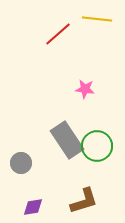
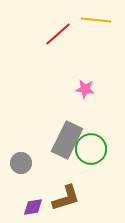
yellow line: moved 1 px left, 1 px down
gray rectangle: rotated 60 degrees clockwise
green circle: moved 6 px left, 3 px down
brown L-shape: moved 18 px left, 3 px up
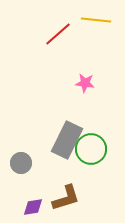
pink star: moved 6 px up
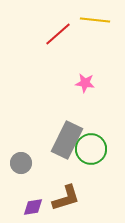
yellow line: moved 1 px left
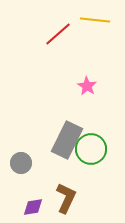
pink star: moved 2 px right, 3 px down; rotated 24 degrees clockwise
brown L-shape: rotated 48 degrees counterclockwise
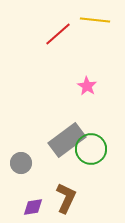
gray rectangle: rotated 27 degrees clockwise
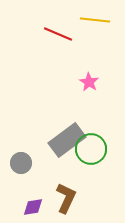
red line: rotated 64 degrees clockwise
pink star: moved 2 px right, 4 px up
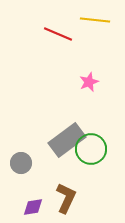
pink star: rotated 18 degrees clockwise
